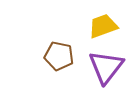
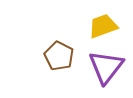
brown pentagon: rotated 16 degrees clockwise
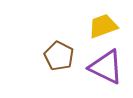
purple triangle: rotated 42 degrees counterclockwise
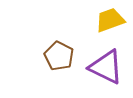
yellow trapezoid: moved 7 px right, 6 px up
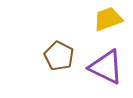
yellow trapezoid: moved 2 px left, 1 px up
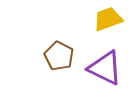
purple triangle: moved 1 px left, 1 px down
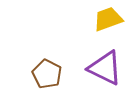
brown pentagon: moved 12 px left, 18 px down
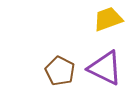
brown pentagon: moved 13 px right, 3 px up
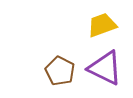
yellow trapezoid: moved 6 px left, 6 px down
